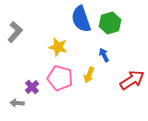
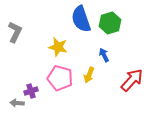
gray L-shape: rotated 15 degrees counterclockwise
red arrow: rotated 15 degrees counterclockwise
purple cross: moved 1 px left, 4 px down; rotated 24 degrees clockwise
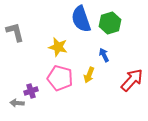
gray L-shape: rotated 40 degrees counterclockwise
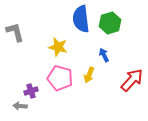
blue semicircle: rotated 12 degrees clockwise
gray arrow: moved 3 px right, 3 px down
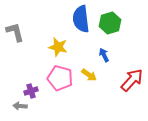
yellow arrow: rotated 77 degrees counterclockwise
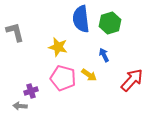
pink pentagon: moved 3 px right
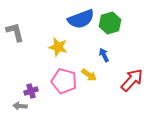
blue semicircle: rotated 104 degrees counterclockwise
pink pentagon: moved 1 px right, 3 px down
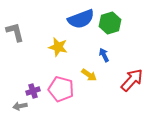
pink pentagon: moved 3 px left, 8 px down
purple cross: moved 2 px right
gray arrow: rotated 16 degrees counterclockwise
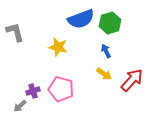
blue arrow: moved 2 px right, 4 px up
yellow arrow: moved 15 px right, 1 px up
gray arrow: rotated 32 degrees counterclockwise
